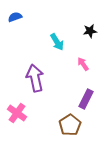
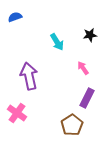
black star: moved 4 px down
pink arrow: moved 4 px down
purple arrow: moved 6 px left, 2 px up
purple rectangle: moved 1 px right, 1 px up
brown pentagon: moved 2 px right
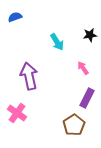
brown pentagon: moved 2 px right
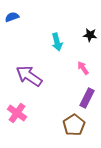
blue semicircle: moved 3 px left
black star: rotated 16 degrees clockwise
cyan arrow: rotated 18 degrees clockwise
purple arrow: rotated 44 degrees counterclockwise
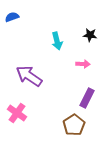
cyan arrow: moved 1 px up
pink arrow: moved 4 px up; rotated 128 degrees clockwise
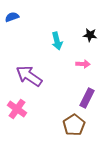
pink cross: moved 4 px up
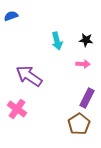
blue semicircle: moved 1 px left, 1 px up
black star: moved 4 px left, 5 px down
brown pentagon: moved 5 px right, 1 px up
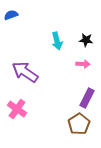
blue semicircle: moved 1 px up
purple arrow: moved 4 px left, 4 px up
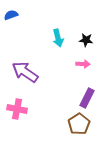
cyan arrow: moved 1 px right, 3 px up
pink cross: rotated 24 degrees counterclockwise
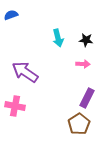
pink cross: moved 2 px left, 3 px up
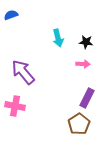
black star: moved 2 px down
purple arrow: moved 2 px left; rotated 16 degrees clockwise
